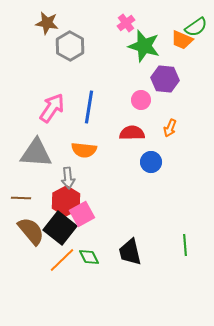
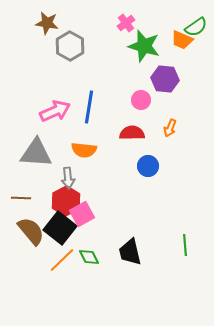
pink arrow: moved 3 px right, 3 px down; rotated 32 degrees clockwise
blue circle: moved 3 px left, 4 px down
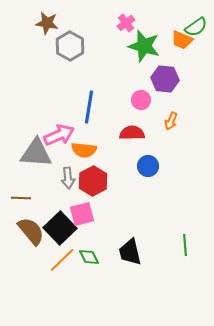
pink arrow: moved 4 px right, 24 px down
orange arrow: moved 1 px right, 7 px up
red hexagon: moved 27 px right, 20 px up
pink square: rotated 15 degrees clockwise
black square: rotated 8 degrees clockwise
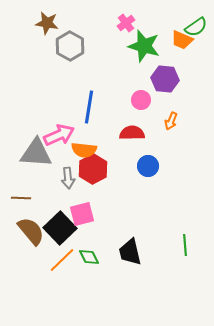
red hexagon: moved 12 px up
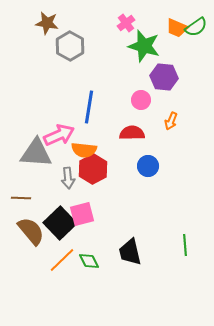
orange trapezoid: moved 5 px left, 12 px up
purple hexagon: moved 1 px left, 2 px up
black square: moved 5 px up
green diamond: moved 4 px down
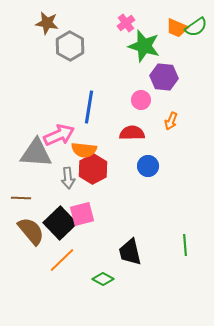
green diamond: moved 14 px right, 18 px down; rotated 35 degrees counterclockwise
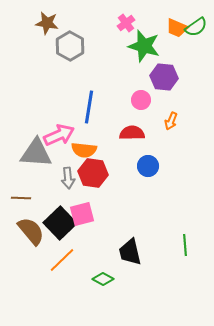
red hexagon: moved 4 px down; rotated 24 degrees counterclockwise
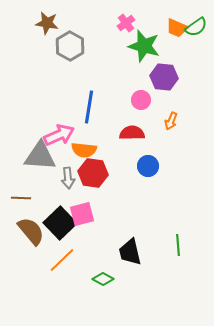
gray triangle: moved 4 px right, 3 px down
green line: moved 7 px left
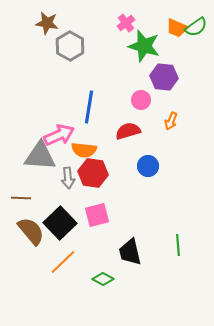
red semicircle: moved 4 px left, 2 px up; rotated 15 degrees counterclockwise
pink square: moved 15 px right, 1 px down
orange line: moved 1 px right, 2 px down
